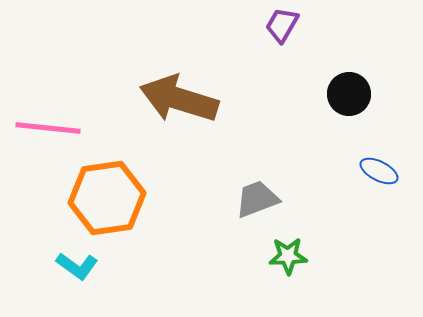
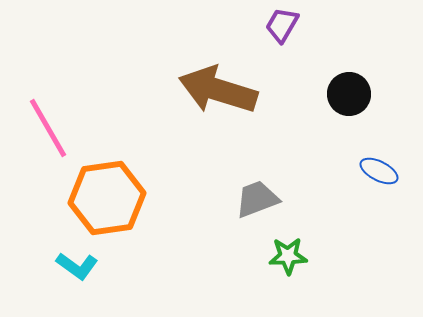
brown arrow: moved 39 px right, 9 px up
pink line: rotated 54 degrees clockwise
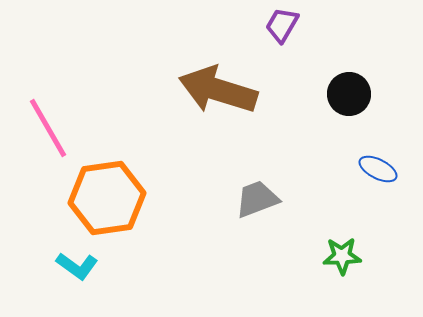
blue ellipse: moved 1 px left, 2 px up
green star: moved 54 px right
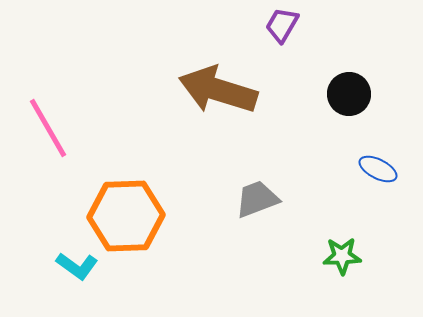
orange hexagon: moved 19 px right, 18 px down; rotated 6 degrees clockwise
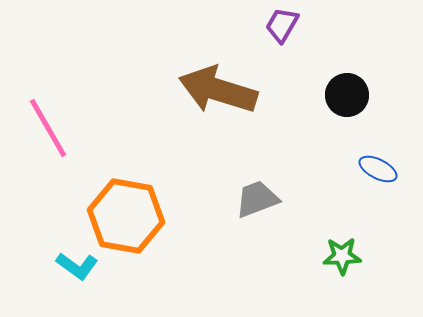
black circle: moved 2 px left, 1 px down
orange hexagon: rotated 12 degrees clockwise
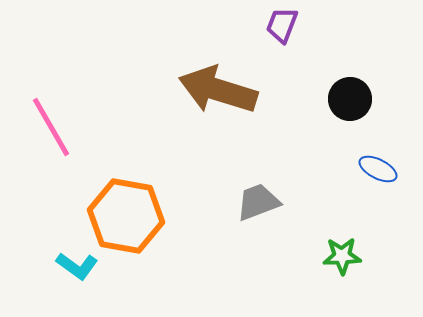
purple trapezoid: rotated 9 degrees counterclockwise
black circle: moved 3 px right, 4 px down
pink line: moved 3 px right, 1 px up
gray trapezoid: moved 1 px right, 3 px down
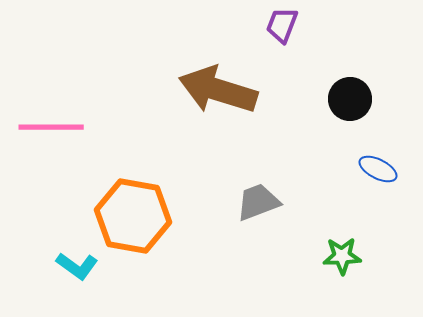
pink line: rotated 60 degrees counterclockwise
orange hexagon: moved 7 px right
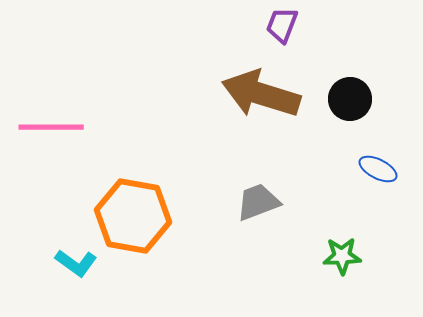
brown arrow: moved 43 px right, 4 px down
cyan L-shape: moved 1 px left, 3 px up
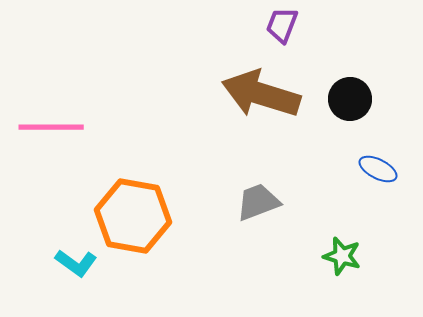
green star: rotated 18 degrees clockwise
